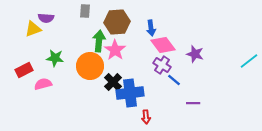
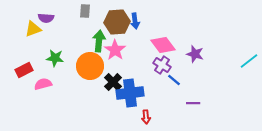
blue arrow: moved 16 px left, 7 px up
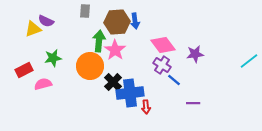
purple semicircle: moved 3 px down; rotated 21 degrees clockwise
purple star: rotated 24 degrees counterclockwise
green star: moved 2 px left; rotated 18 degrees counterclockwise
red arrow: moved 10 px up
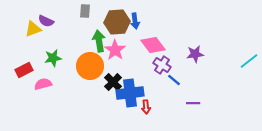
green arrow: rotated 15 degrees counterclockwise
pink diamond: moved 10 px left
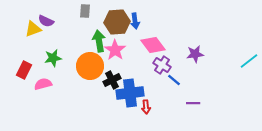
red rectangle: rotated 36 degrees counterclockwise
black cross: moved 1 px left, 2 px up; rotated 18 degrees clockwise
